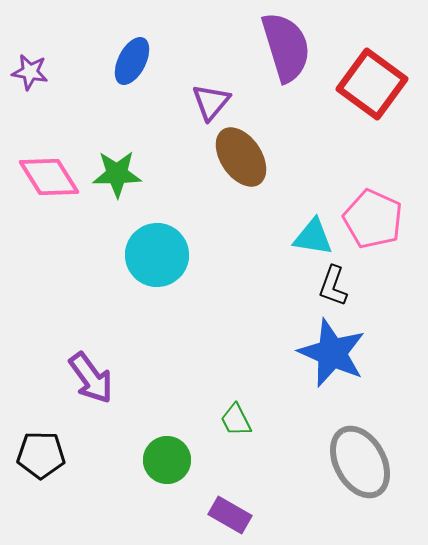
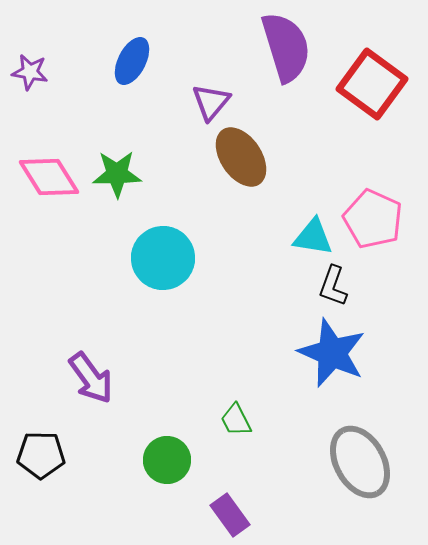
cyan circle: moved 6 px right, 3 px down
purple rectangle: rotated 24 degrees clockwise
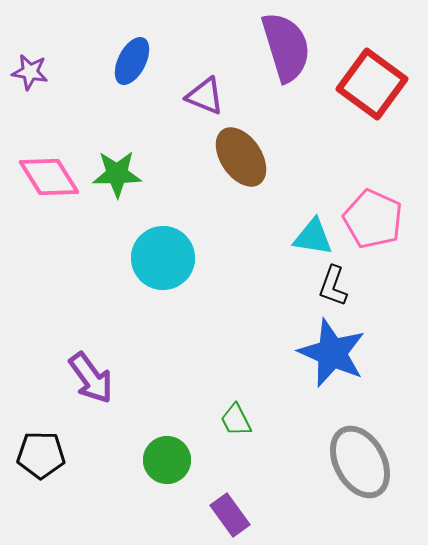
purple triangle: moved 6 px left, 6 px up; rotated 48 degrees counterclockwise
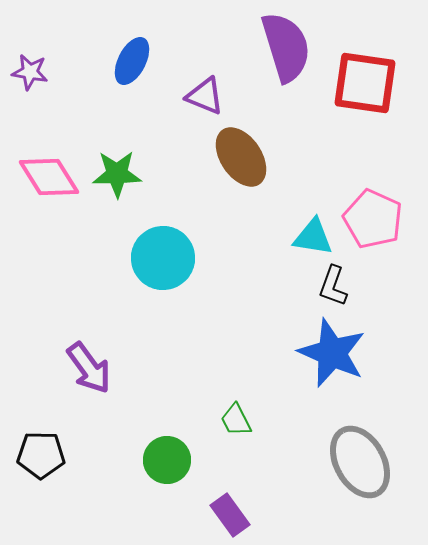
red square: moved 7 px left, 1 px up; rotated 28 degrees counterclockwise
purple arrow: moved 2 px left, 10 px up
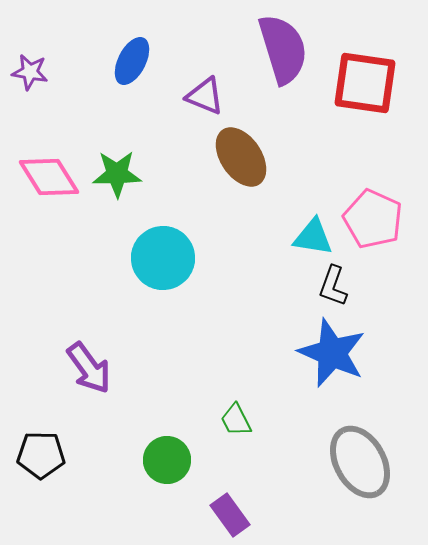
purple semicircle: moved 3 px left, 2 px down
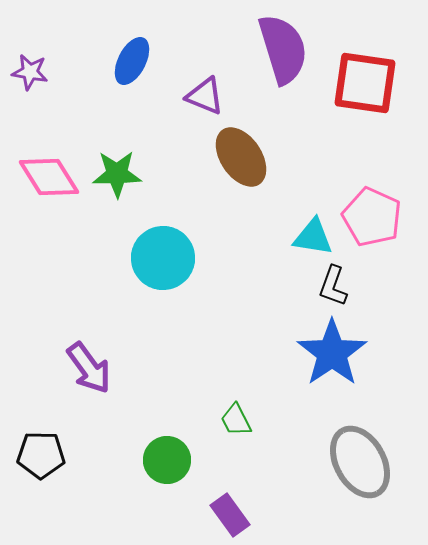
pink pentagon: moved 1 px left, 2 px up
blue star: rotated 14 degrees clockwise
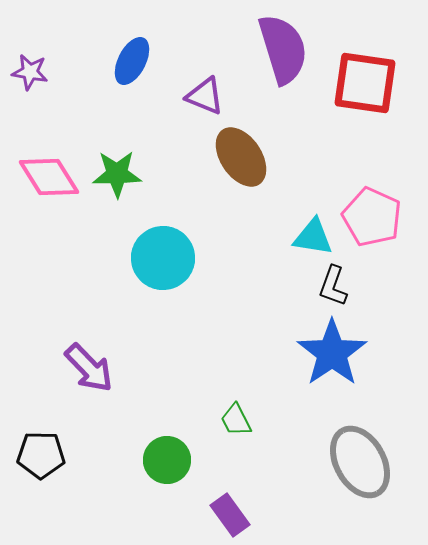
purple arrow: rotated 8 degrees counterclockwise
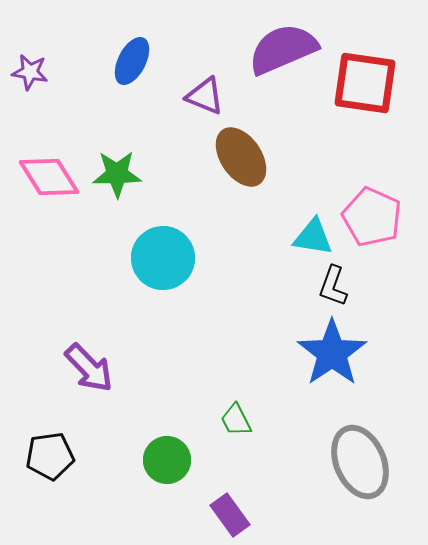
purple semicircle: rotated 96 degrees counterclockwise
black pentagon: moved 9 px right, 1 px down; rotated 9 degrees counterclockwise
gray ellipse: rotated 6 degrees clockwise
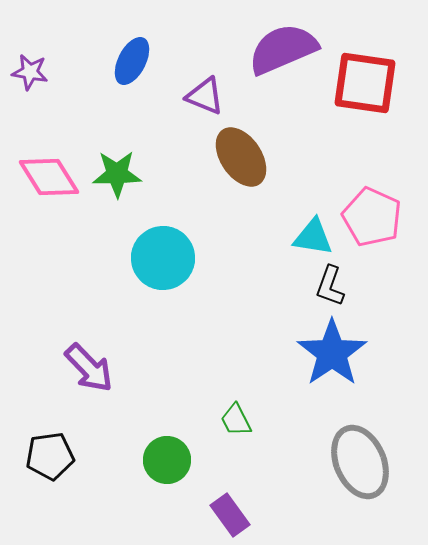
black L-shape: moved 3 px left
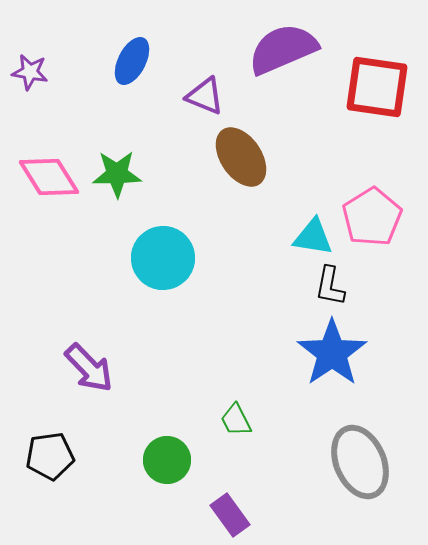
red square: moved 12 px right, 4 px down
pink pentagon: rotated 16 degrees clockwise
black L-shape: rotated 9 degrees counterclockwise
